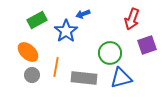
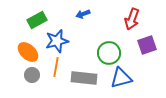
blue star: moved 9 px left, 10 px down; rotated 20 degrees clockwise
green circle: moved 1 px left
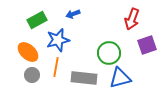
blue arrow: moved 10 px left
blue star: moved 1 px right, 1 px up
blue triangle: moved 1 px left
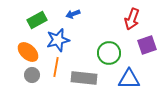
blue triangle: moved 9 px right, 1 px down; rotated 15 degrees clockwise
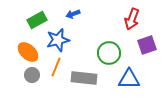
orange line: rotated 12 degrees clockwise
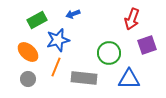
gray circle: moved 4 px left, 4 px down
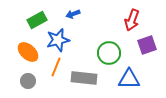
red arrow: moved 1 px down
gray circle: moved 2 px down
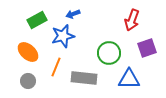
blue star: moved 5 px right, 4 px up
purple square: moved 3 px down
